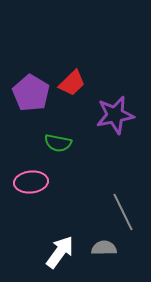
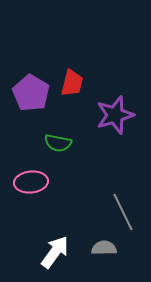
red trapezoid: rotated 32 degrees counterclockwise
purple star: rotated 6 degrees counterclockwise
white arrow: moved 5 px left
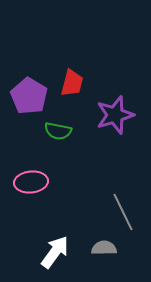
purple pentagon: moved 2 px left, 3 px down
green semicircle: moved 12 px up
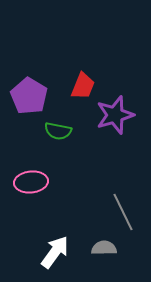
red trapezoid: moved 11 px right, 3 px down; rotated 8 degrees clockwise
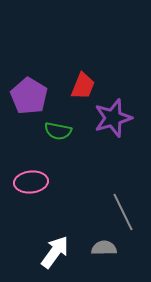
purple star: moved 2 px left, 3 px down
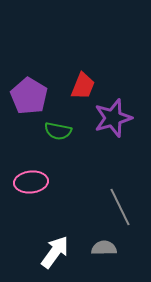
gray line: moved 3 px left, 5 px up
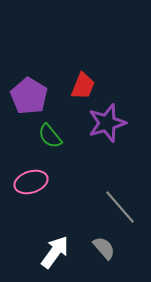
purple star: moved 6 px left, 5 px down
green semicircle: moved 8 px left, 5 px down; rotated 40 degrees clockwise
pink ellipse: rotated 12 degrees counterclockwise
gray line: rotated 15 degrees counterclockwise
gray semicircle: rotated 50 degrees clockwise
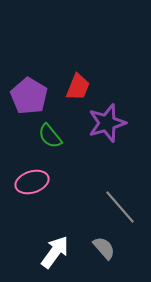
red trapezoid: moved 5 px left, 1 px down
pink ellipse: moved 1 px right
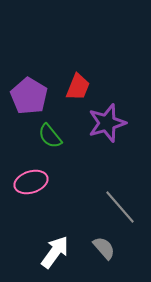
pink ellipse: moved 1 px left
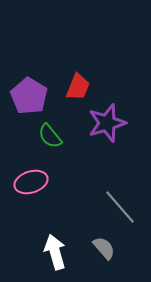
white arrow: rotated 52 degrees counterclockwise
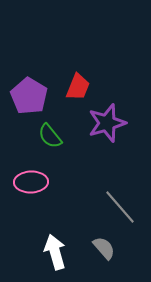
pink ellipse: rotated 16 degrees clockwise
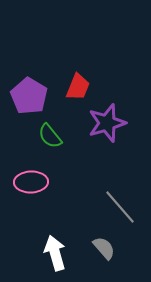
white arrow: moved 1 px down
